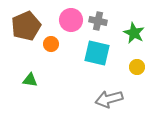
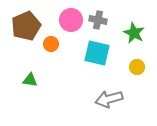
gray cross: moved 1 px up
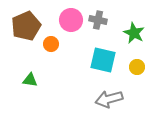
cyan square: moved 6 px right, 7 px down
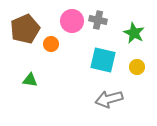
pink circle: moved 1 px right, 1 px down
brown pentagon: moved 1 px left, 3 px down
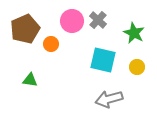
gray cross: rotated 30 degrees clockwise
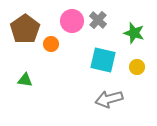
brown pentagon: rotated 12 degrees counterclockwise
green star: rotated 10 degrees counterclockwise
green triangle: moved 5 px left
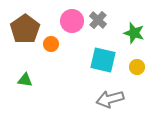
gray arrow: moved 1 px right
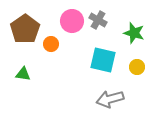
gray cross: rotated 12 degrees counterclockwise
green triangle: moved 2 px left, 6 px up
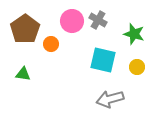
green star: moved 1 px down
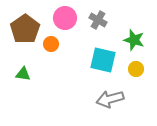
pink circle: moved 7 px left, 3 px up
green star: moved 6 px down
yellow circle: moved 1 px left, 2 px down
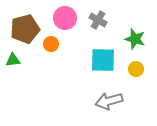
brown pentagon: rotated 20 degrees clockwise
green star: moved 1 px right, 1 px up
cyan square: rotated 12 degrees counterclockwise
green triangle: moved 10 px left, 14 px up; rotated 14 degrees counterclockwise
gray arrow: moved 1 px left, 2 px down
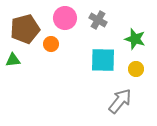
gray arrow: moved 11 px right; rotated 144 degrees clockwise
